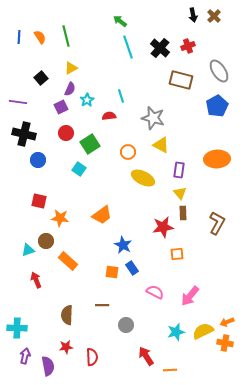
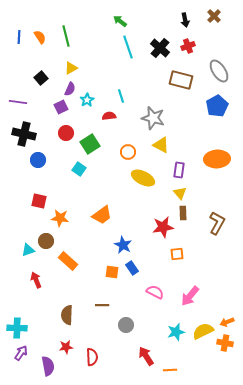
black arrow at (193, 15): moved 8 px left, 5 px down
purple arrow at (25, 356): moved 4 px left, 3 px up; rotated 21 degrees clockwise
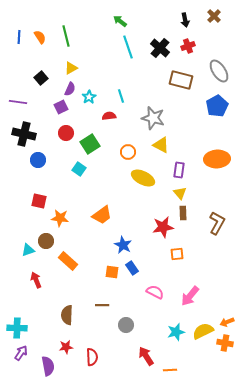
cyan star at (87, 100): moved 2 px right, 3 px up
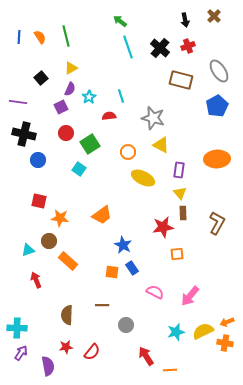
brown circle at (46, 241): moved 3 px right
red semicircle at (92, 357): moved 5 px up; rotated 42 degrees clockwise
